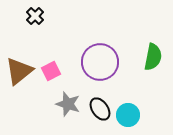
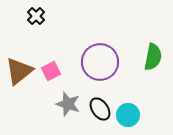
black cross: moved 1 px right
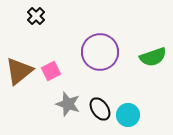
green semicircle: rotated 60 degrees clockwise
purple circle: moved 10 px up
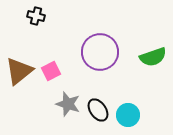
black cross: rotated 30 degrees counterclockwise
black ellipse: moved 2 px left, 1 px down
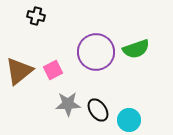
purple circle: moved 4 px left
green semicircle: moved 17 px left, 8 px up
pink square: moved 2 px right, 1 px up
gray star: rotated 20 degrees counterclockwise
cyan circle: moved 1 px right, 5 px down
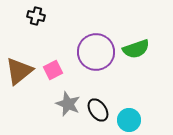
gray star: rotated 25 degrees clockwise
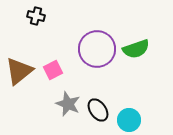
purple circle: moved 1 px right, 3 px up
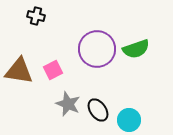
brown triangle: rotated 48 degrees clockwise
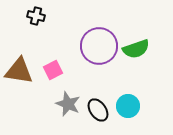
purple circle: moved 2 px right, 3 px up
cyan circle: moved 1 px left, 14 px up
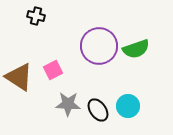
brown triangle: moved 6 px down; rotated 24 degrees clockwise
gray star: rotated 20 degrees counterclockwise
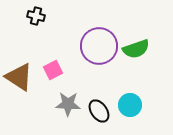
cyan circle: moved 2 px right, 1 px up
black ellipse: moved 1 px right, 1 px down
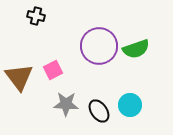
brown triangle: rotated 20 degrees clockwise
gray star: moved 2 px left
